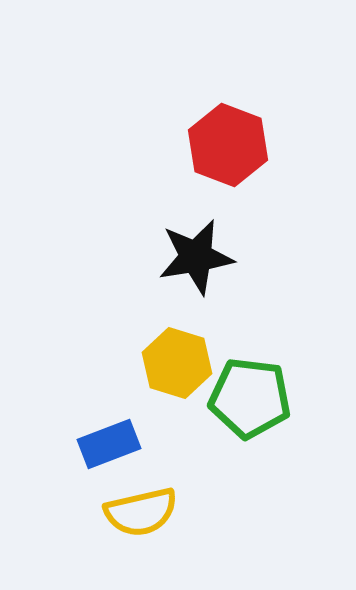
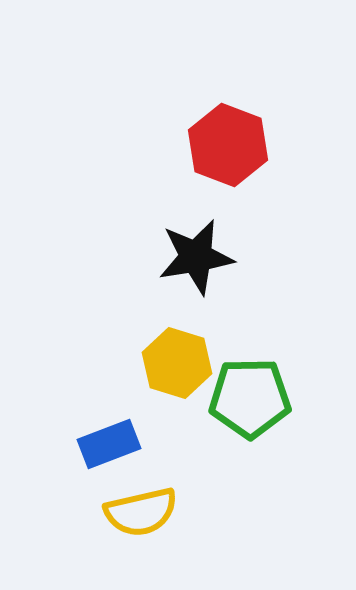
green pentagon: rotated 8 degrees counterclockwise
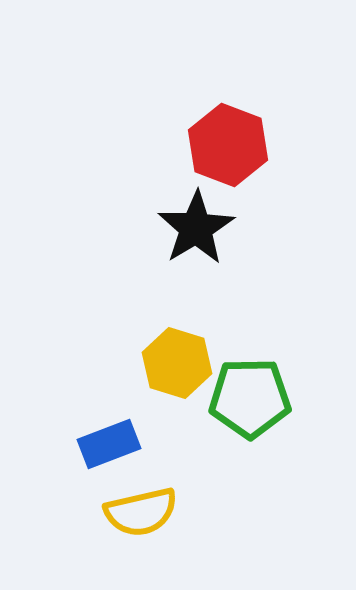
black star: moved 29 px up; rotated 22 degrees counterclockwise
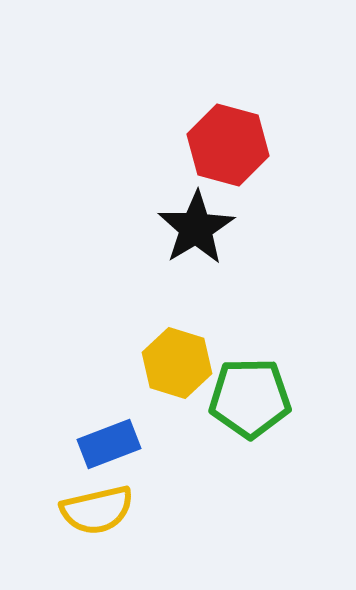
red hexagon: rotated 6 degrees counterclockwise
yellow semicircle: moved 44 px left, 2 px up
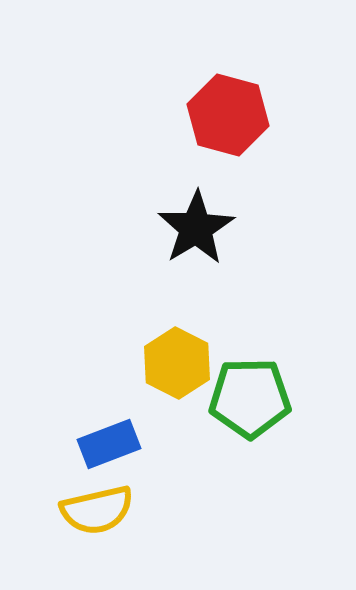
red hexagon: moved 30 px up
yellow hexagon: rotated 10 degrees clockwise
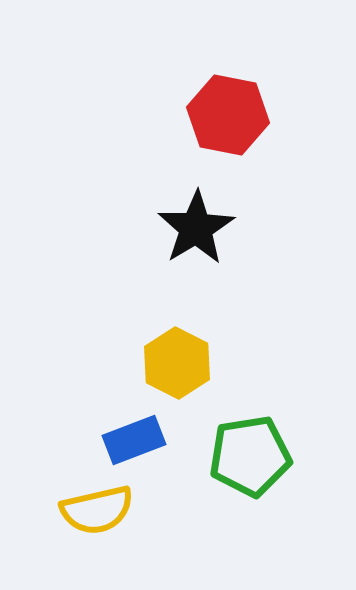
red hexagon: rotated 4 degrees counterclockwise
green pentagon: moved 58 px down; rotated 8 degrees counterclockwise
blue rectangle: moved 25 px right, 4 px up
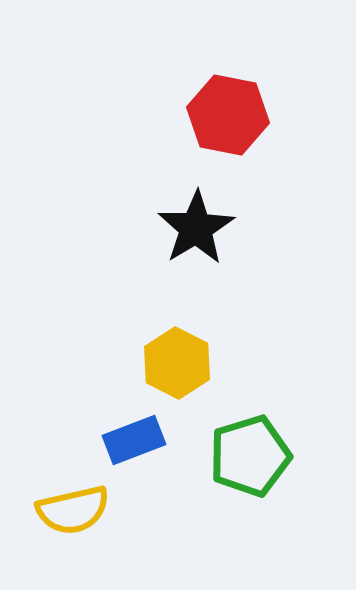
green pentagon: rotated 8 degrees counterclockwise
yellow semicircle: moved 24 px left
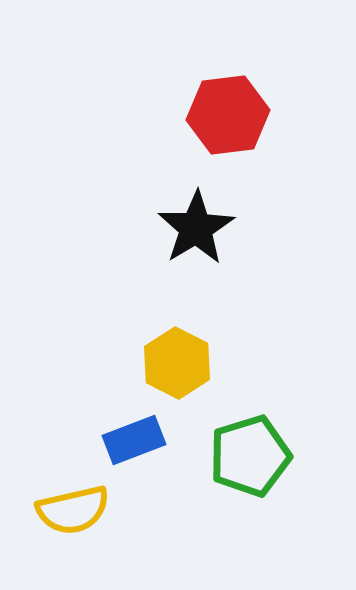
red hexagon: rotated 18 degrees counterclockwise
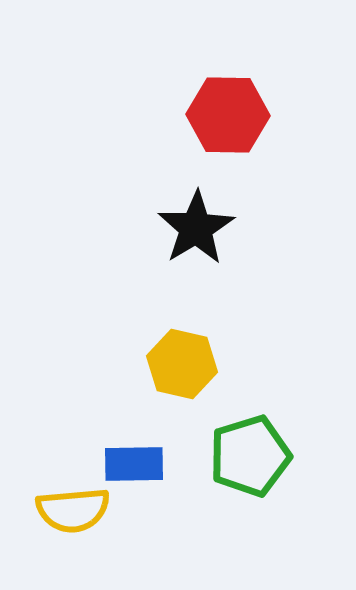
red hexagon: rotated 8 degrees clockwise
yellow hexagon: moved 5 px right, 1 px down; rotated 14 degrees counterclockwise
blue rectangle: moved 24 px down; rotated 20 degrees clockwise
yellow semicircle: rotated 8 degrees clockwise
